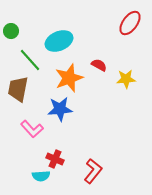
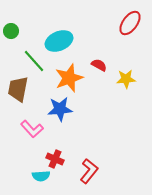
green line: moved 4 px right, 1 px down
red L-shape: moved 4 px left
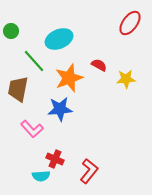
cyan ellipse: moved 2 px up
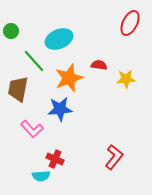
red ellipse: rotated 10 degrees counterclockwise
red semicircle: rotated 21 degrees counterclockwise
red L-shape: moved 25 px right, 14 px up
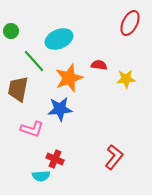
pink L-shape: rotated 30 degrees counterclockwise
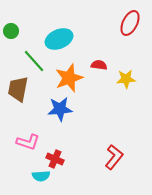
pink L-shape: moved 4 px left, 13 px down
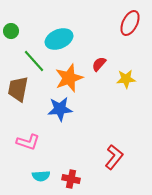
red semicircle: moved 1 px up; rotated 56 degrees counterclockwise
red cross: moved 16 px right, 20 px down; rotated 12 degrees counterclockwise
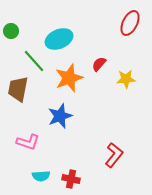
blue star: moved 7 px down; rotated 15 degrees counterclockwise
red L-shape: moved 2 px up
